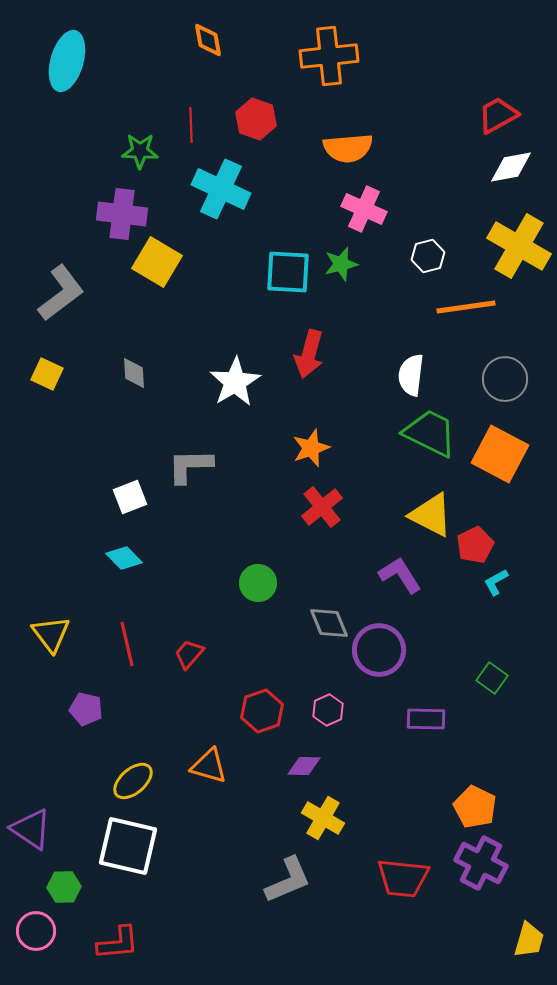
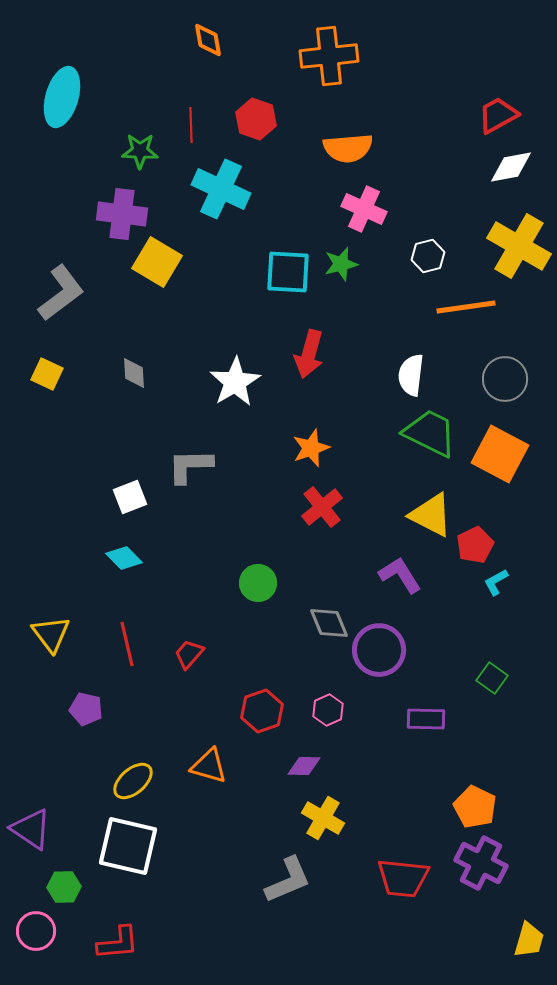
cyan ellipse at (67, 61): moved 5 px left, 36 px down
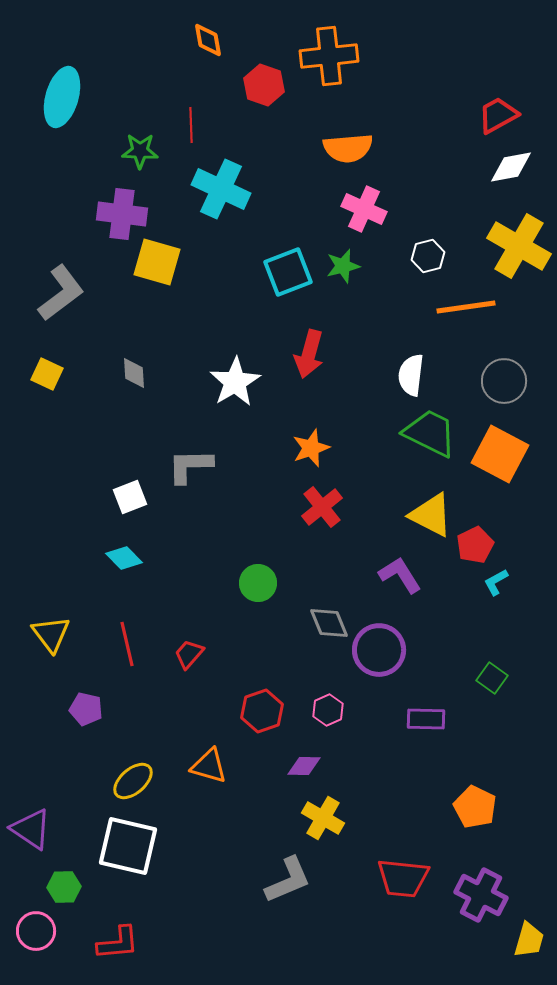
red hexagon at (256, 119): moved 8 px right, 34 px up
yellow square at (157, 262): rotated 15 degrees counterclockwise
green star at (341, 264): moved 2 px right, 2 px down
cyan square at (288, 272): rotated 24 degrees counterclockwise
gray circle at (505, 379): moved 1 px left, 2 px down
purple cross at (481, 863): moved 32 px down
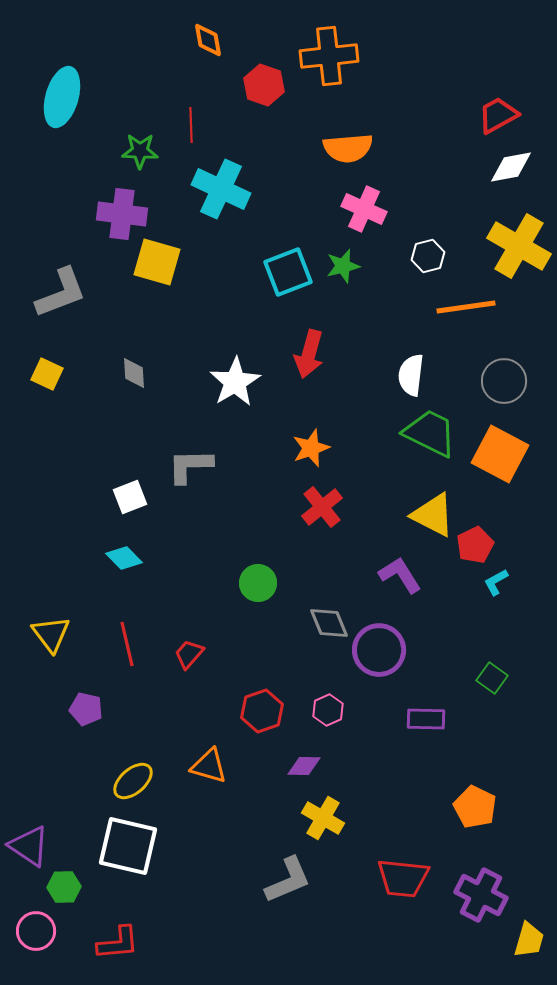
gray L-shape at (61, 293): rotated 16 degrees clockwise
yellow triangle at (431, 515): moved 2 px right
purple triangle at (31, 829): moved 2 px left, 17 px down
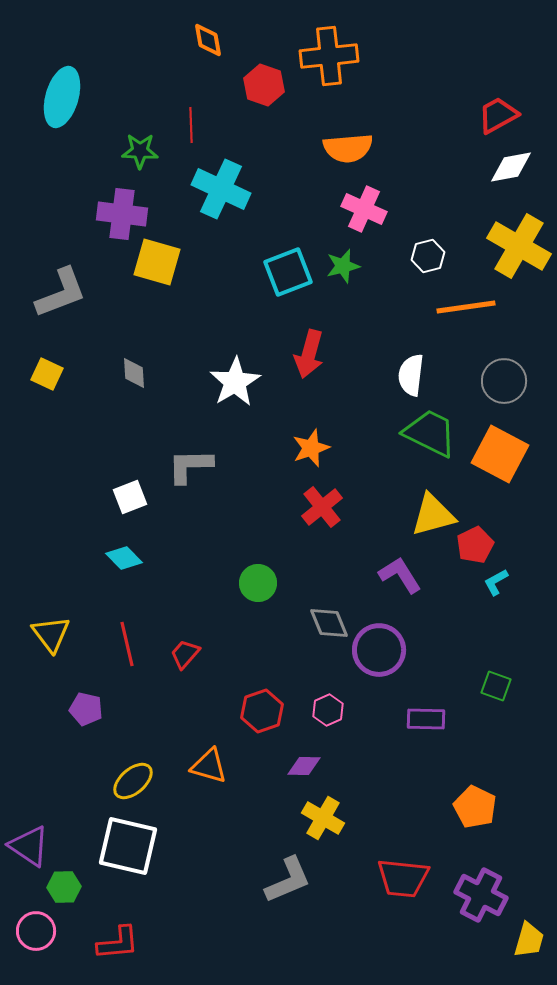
yellow triangle at (433, 515): rotated 42 degrees counterclockwise
red trapezoid at (189, 654): moved 4 px left
green square at (492, 678): moved 4 px right, 8 px down; rotated 16 degrees counterclockwise
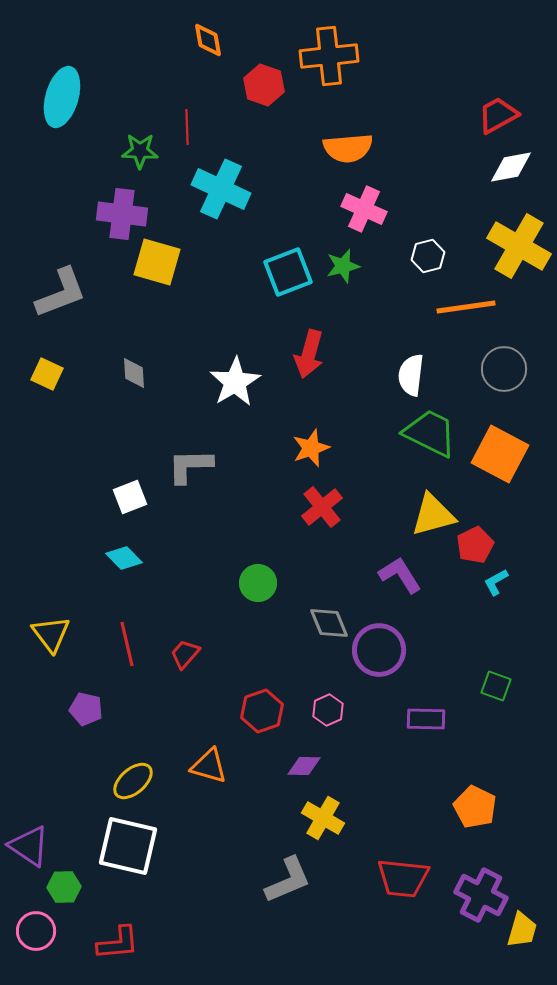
red line at (191, 125): moved 4 px left, 2 px down
gray circle at (504, 381): moved 12 px up
yellow trapezoid at (529, 940): moved 7 px left, 10 px up
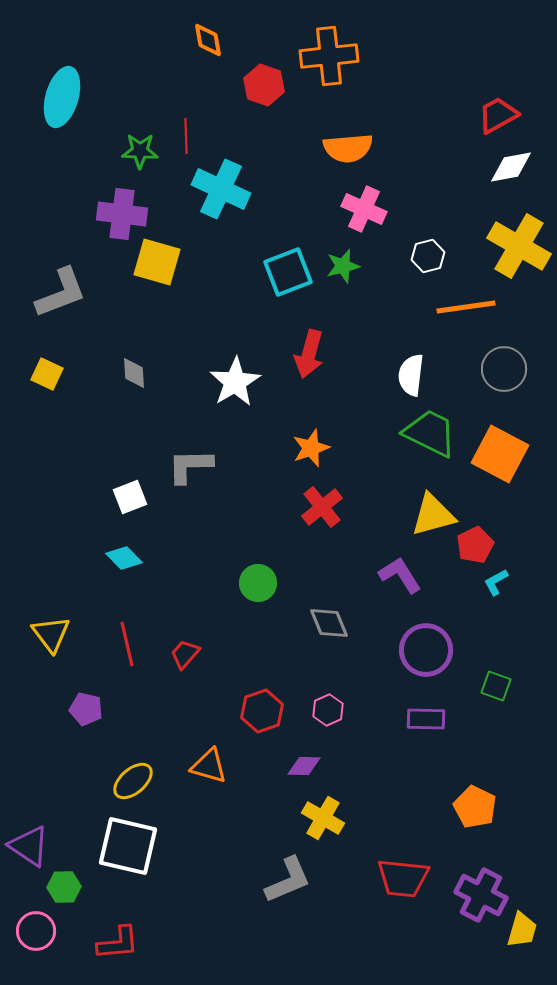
red line at (187, 127): moved 1 px left, 9 px down
purple circle at (379, 650): moved 47 px right
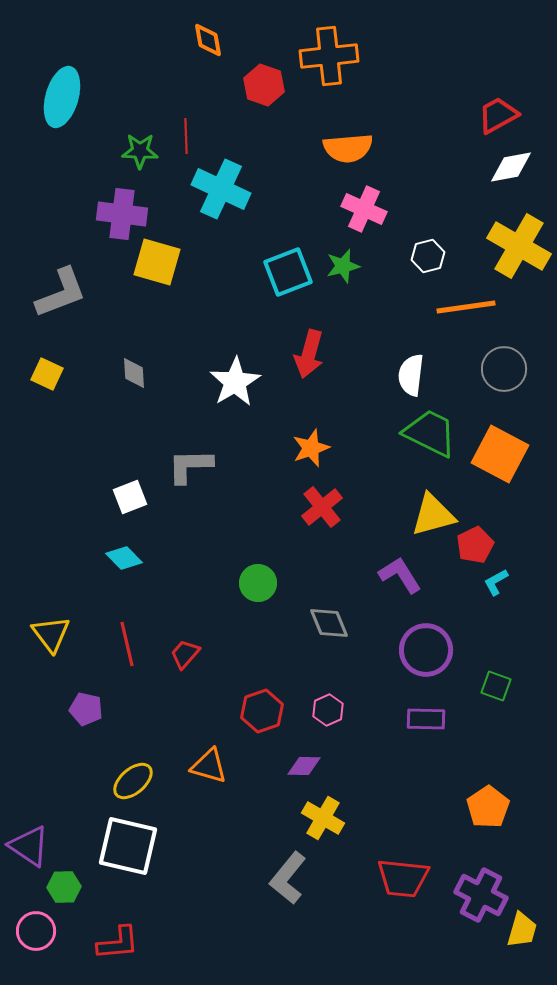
orange pentagon at (475, 807): moved 13 px right; rotated 12 degrees clockwise
gray L-shape at (288, 880): moved 2 px up; rotated 152 degrees clockwise
